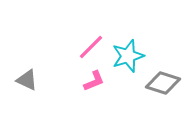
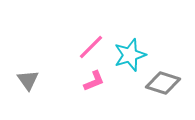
cyan star: moved 2 px right, 1 px up
gray triangle: moved 1 px right; rotated 30 degrees clockwise
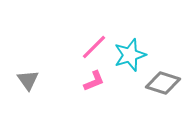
pink line: moved 3 px right
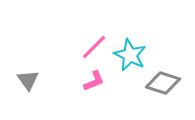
cyan star: rotated 28 degrees counterclockwise
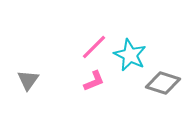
gray triangle: rotated 10 degrees clockwise
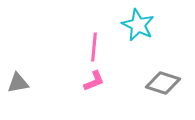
pink line: rotated 40 degrees counterclockwise
cyan star: moved 8 px right, 30 px up
gray triangle: moved 10 px left, 3 px down; rotated 45 degrees clockwise
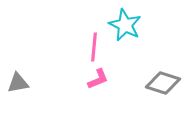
cyan star: moved 13 px left
pink L-shape: moved 4 px right, 2 px up
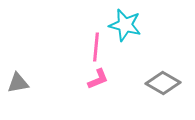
cyan star: rotated 12 degrees counterclockwise
pink line: moved 2 px right
gray diamond: rotated 12 degrees clockwise
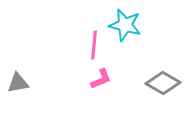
pink line: moved 2 px left, 2 px up
pink L-shape: moved 3 px right
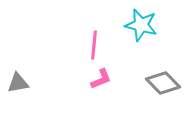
cyan star: moved 16 px right
gray diamond: rotated 16 degrees clockwise
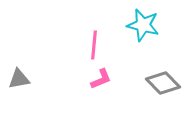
cyan star: moved 2 px right
gray triangle: moved 1 px right, 4 px up
